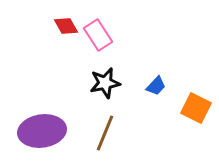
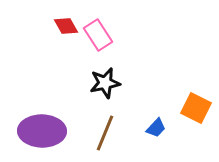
blue trapezoid: moved 42 px down
purple ellipse: rotated 9 degrees clockwise
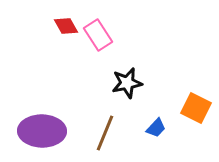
black star: moved 22 px right
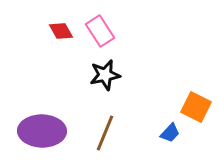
red diamond: moved 5 px left, 5 px down
pink rectangle: moved 2 px right, 4 px up
black star: moved 22 px left, 8 px up
orange square: moved 1 px up
blue trapezoid: moved 14 px right, 5 px down
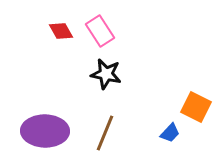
black star: moved 1 px right, 1 px up; rotated 24 degrees clockwise
purple ellipse: moved 3 px right
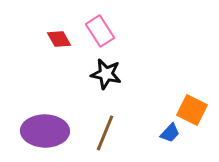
red diamond: moved 2 px left, 8 px down
orange square: moved 4 px left, 3 px down
